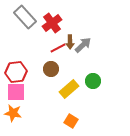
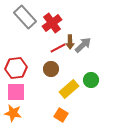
red hexagon: moved 4 px up
green circle: moved 2 px left, 1 px up
orange square: moved 10 px left, 6 px up
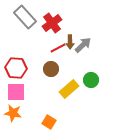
red hexagon: rotated 10 degrees clockwise
orange square: moved 12 px left, 7 px down
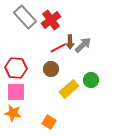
red cross: moved 1 px left, 3 px up
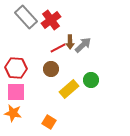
gray rectangle: moved 1 px right
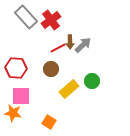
green circle: moved 1 px right, 1 px down
pink square: moved 5 px right, 4 px down
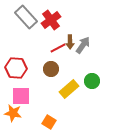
gray arrow: rotated 12 degrees counterclockwise
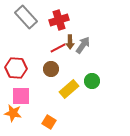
red cross: moved 8 px right; rotated 18 degrees clockwise
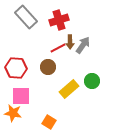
brown circle: moved 3 px left, 2 px up
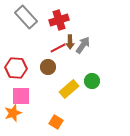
orange star: rotated 30 degrees counterclockwise
orange square: moved 7 px right
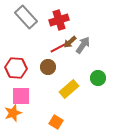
brown arrow: rotated 48 degrees clockwise
green circle: moved 6 px right, 3 px up
